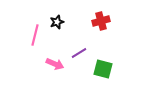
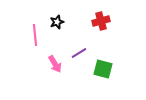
pink line: rotated 20 degrees counterclockwise
pink arrow: rotated 36 degrees clockwise
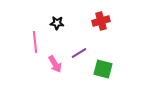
black star: moved 1 px down; rotated 24 degrees clockwise
pink line: moved 7 px down
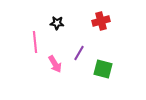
purple line: rotated 28 degrees counterclockwise
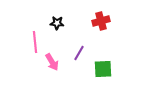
pink arrow: moved 3 px left, 2 px up
green square: rotated 18 degrees counterclockwise
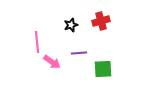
black star: moved 14 px right, 2 px down; rotated 24 degrees counterclockwise
pink line: moved 2 px right
purple line: rotated 56 degrees clockwise
pink arrow: rotated 24 degrees counterclockwise
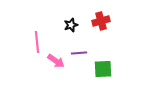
pink arrow: moved 4 px right, 1 px up
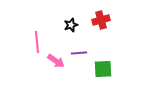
red cross: moved 1 px up
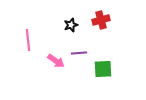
pink line: moved 9 px left, 2 px up
